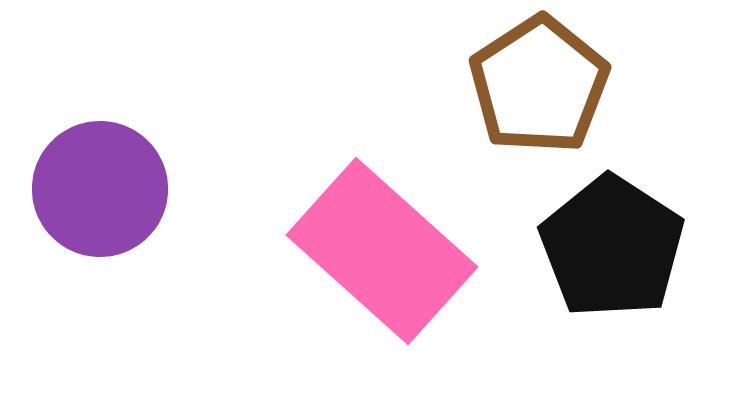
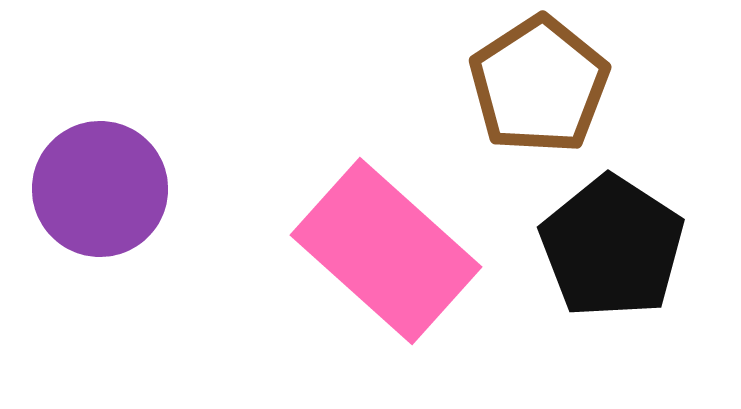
pink rectangle: moved 4 px right
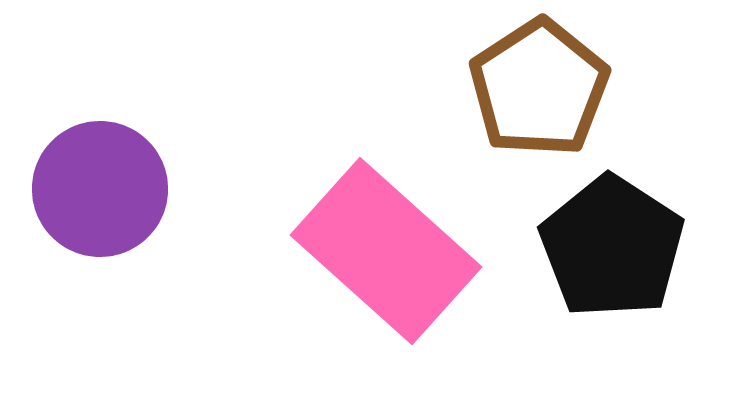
brown pentagon: moved 3 px down
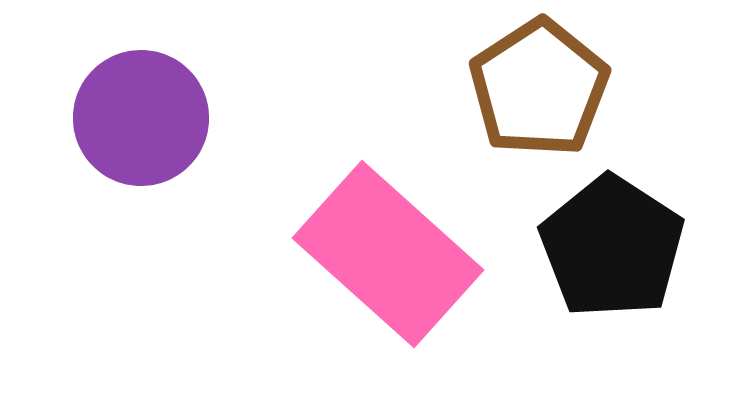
purple circle: moved 41 px right, 71 px up
pink rectangle: moved 2 px right, 3 px down
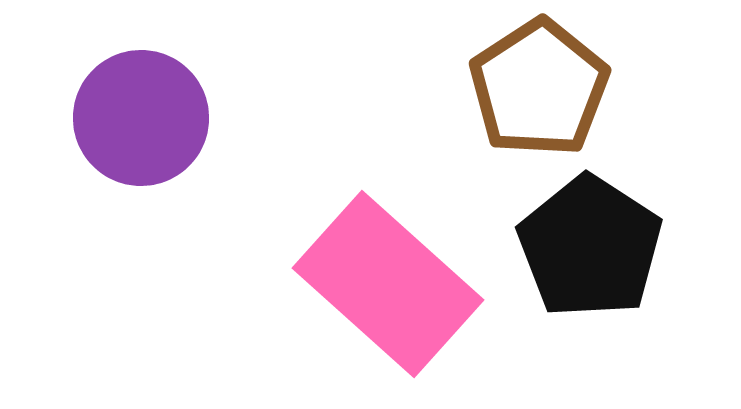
black pentagon: moved 22 px left
pink rectangle: moved 30 px down
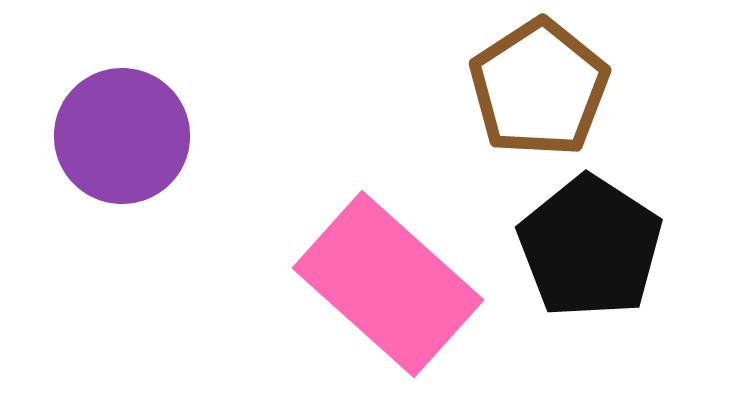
purple circle: moved 19 px left, 18 px down
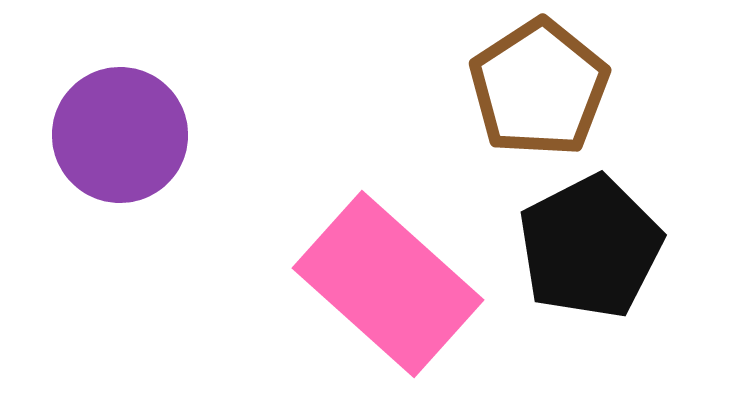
purple circle: moved 2 px left, 1 px up
black pentagon: rotated 12 degrees clockwise
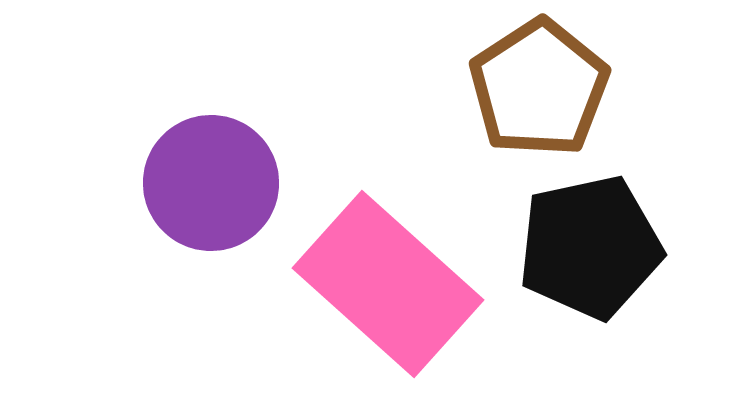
purple circle: moved 91 px right, 48 px down
black pentagon: rotated 15 degrees clockwise
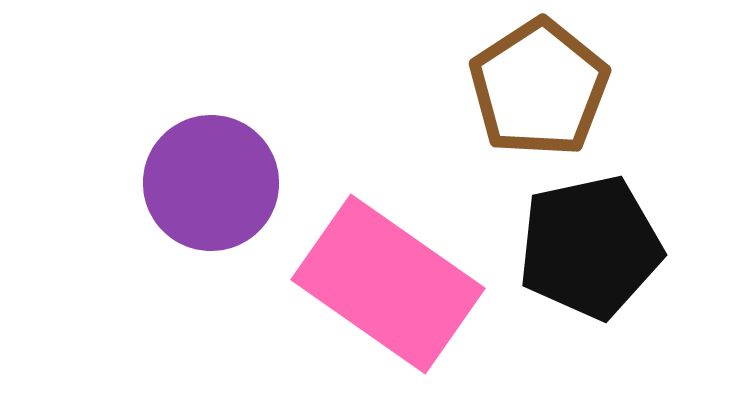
pink rectangle: rotated 7 degrees counterclockwise
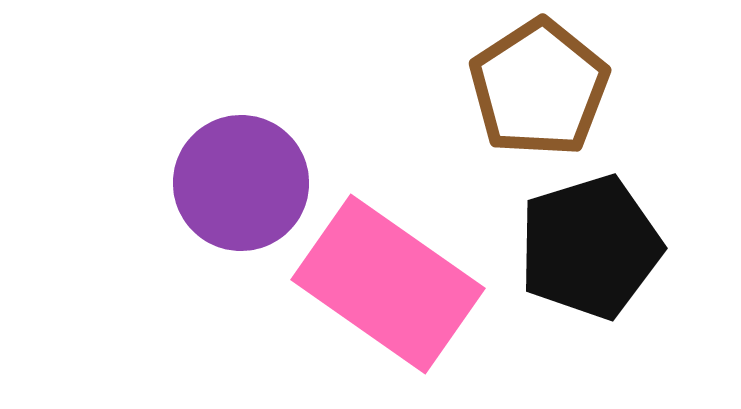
purple circle: moved 30 px right
black pentagon: rotated 5 degrees counterclockwise
